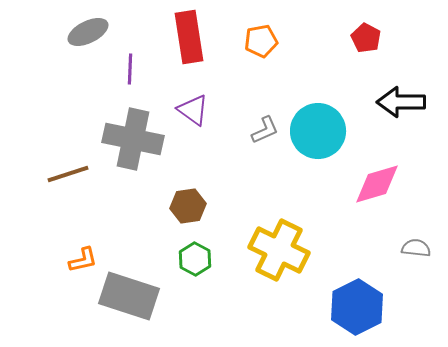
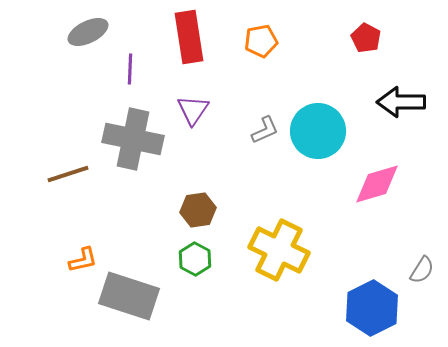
purple triangle: rotated 28 degrees clockwise
brown hexagon: moved 10 px right, 4 px down
gray semicircle: moved 6 px right, 22 px down; rotated 116 degrees clockwise
blue hexagon: moved 15 px right, 1 px down
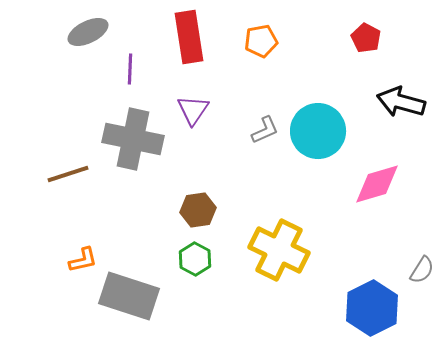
black arrow: rotated 15 degrees clockwise
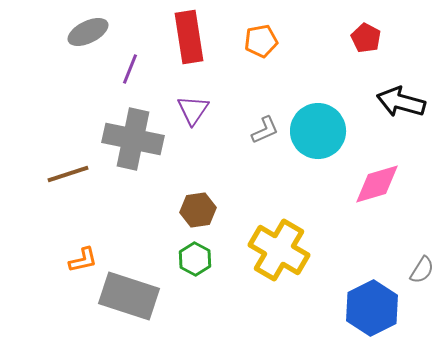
purple line: rotated 20 degrees clockwise
yellow cross: rotated 4 degrees clockwise
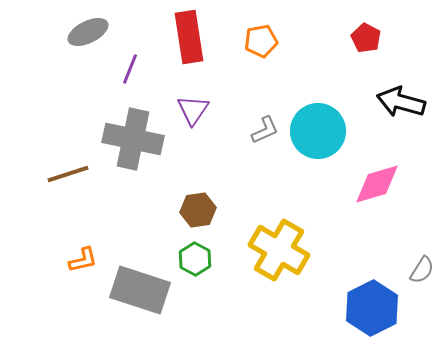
gray rectangle: moved 11 px right, 6 px up
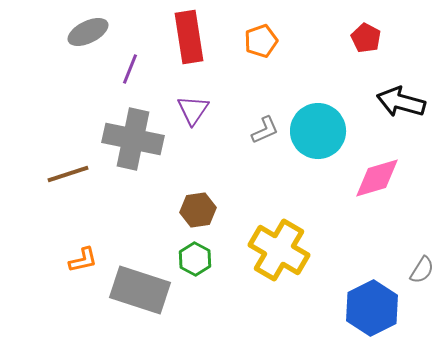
orange pentagon: rotated 8 degrees counterclockwise
pink diamond: moved 6 px up
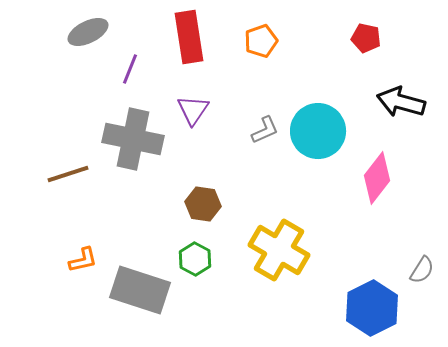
red pentagon: rotated 16 degrees counterclockwise
pink diamond: rotated 36 degrees counterclockwise
brown hexagon: moved 5 px right, 6 px up; rotated 16 degrees clockwise
